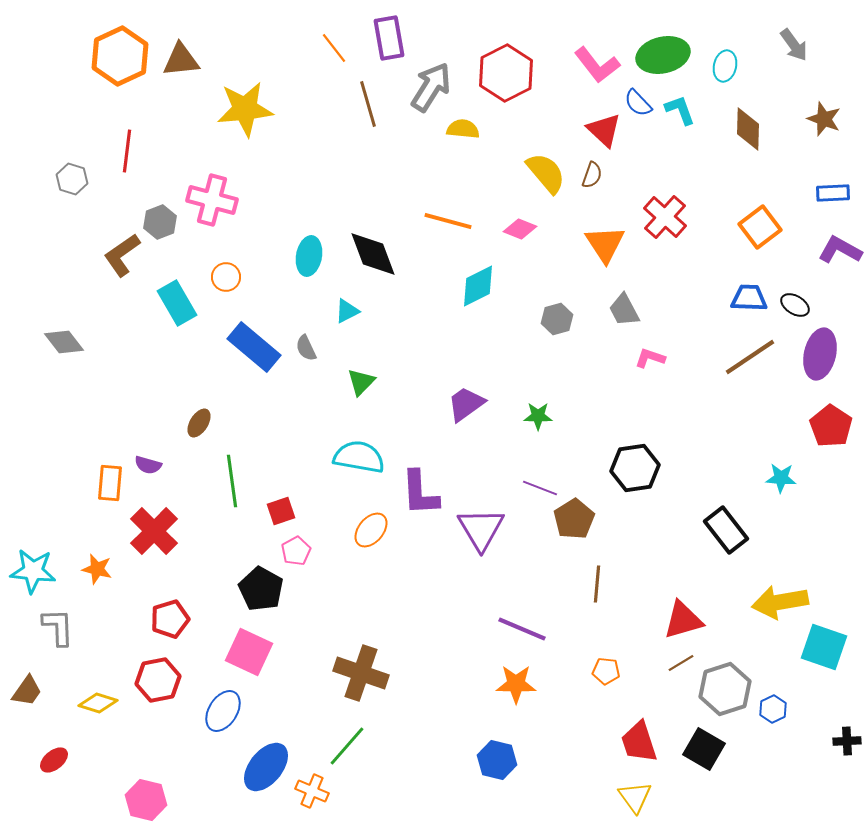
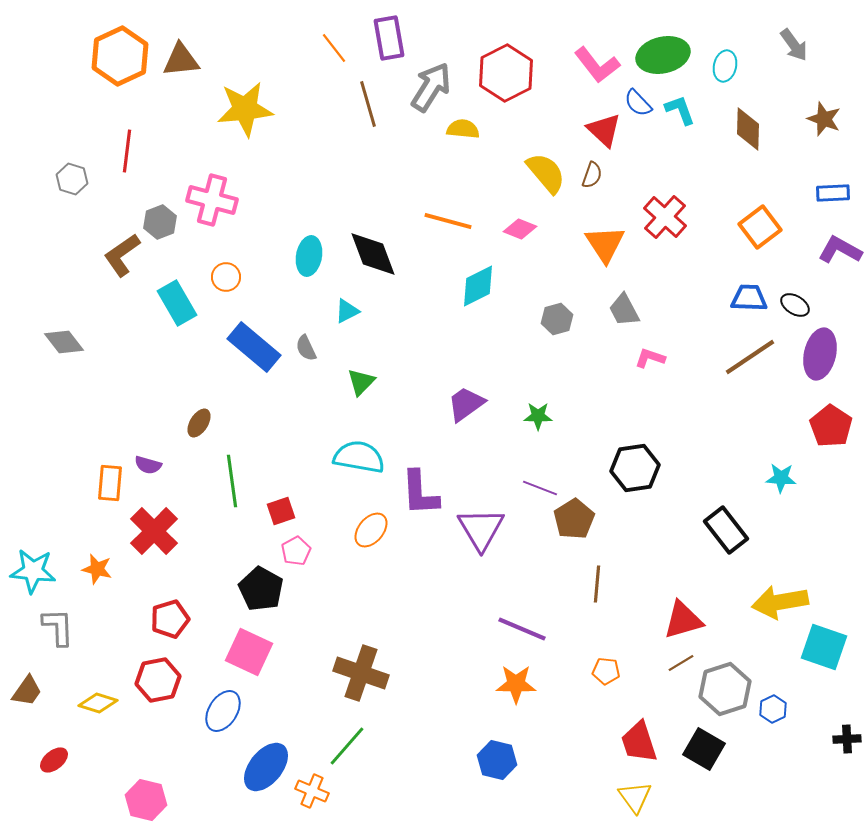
black cross at (847, 741): moved 2 px up
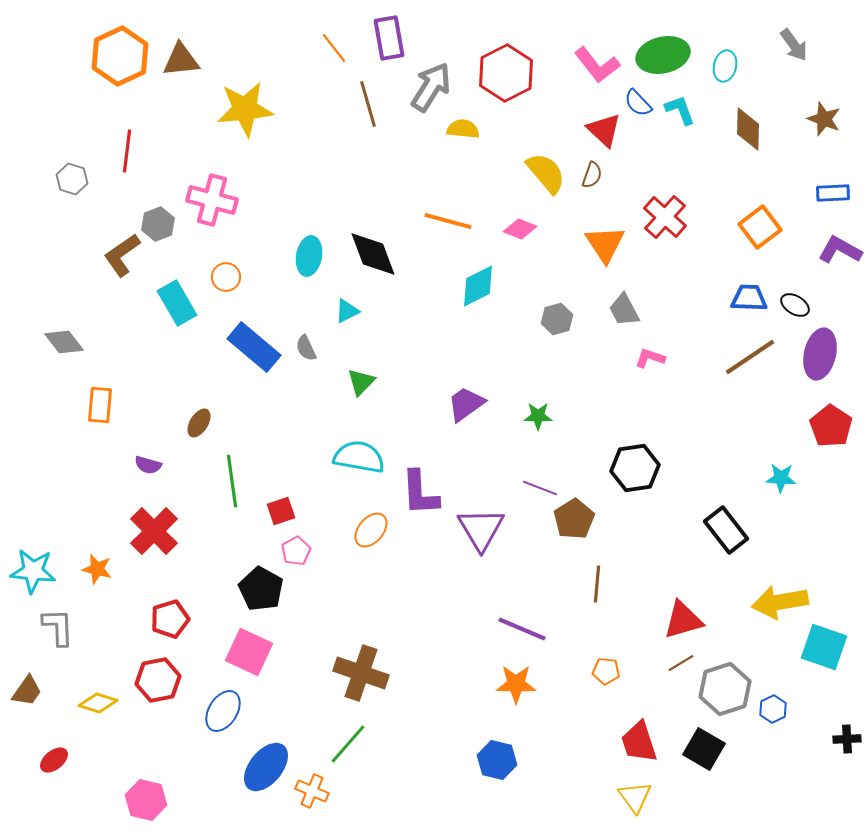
gray hexagon at (160, 222): moved 2 px left, 2 px down
orange rectangle at (110, 483): moved 10 px left, 78 px up
green line at (347, 746): moved 1 px right, 2 px up
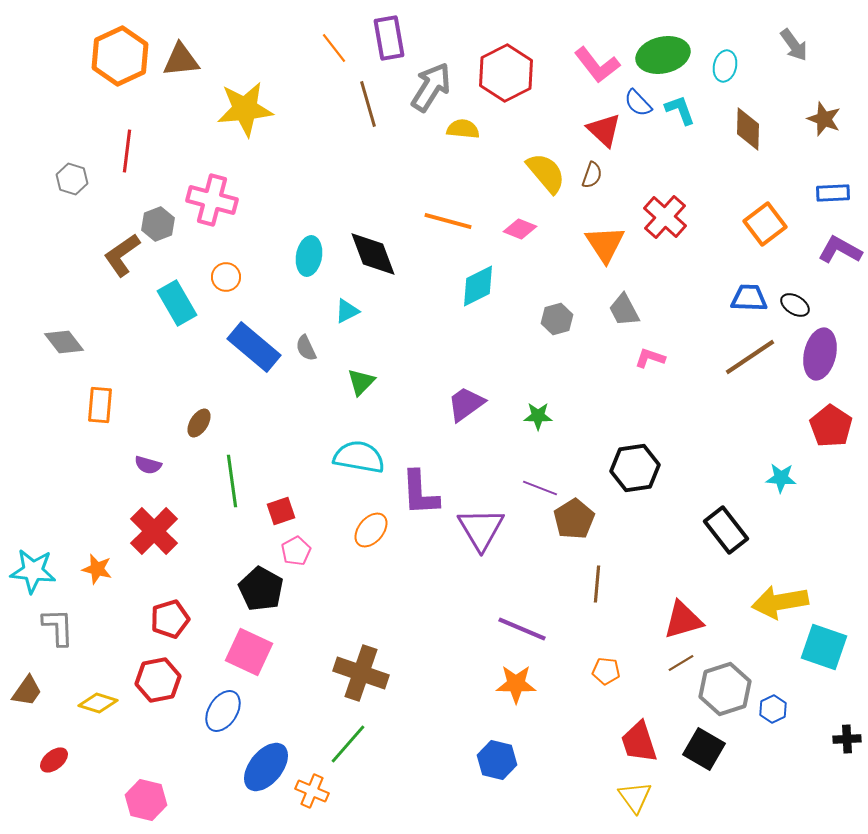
orange square at (760, 227): moved 5 px right, 3 px up
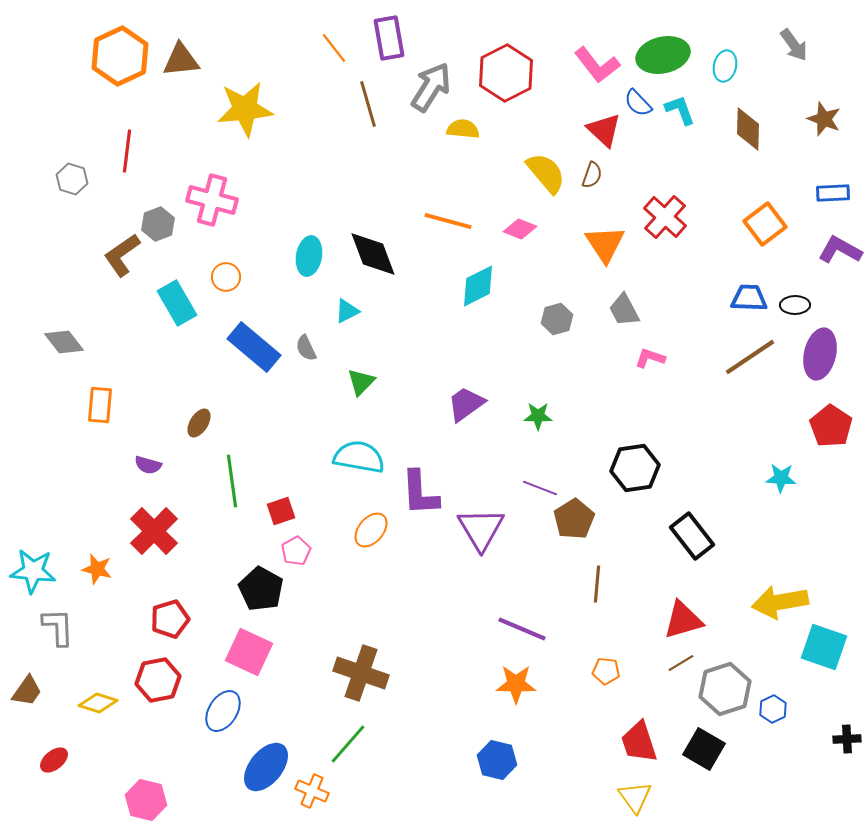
black ellipse at (795, 305): rotated 32 degrees counterclockwise
black rectangle at (726, 530): moved 34 px left, 6 px down
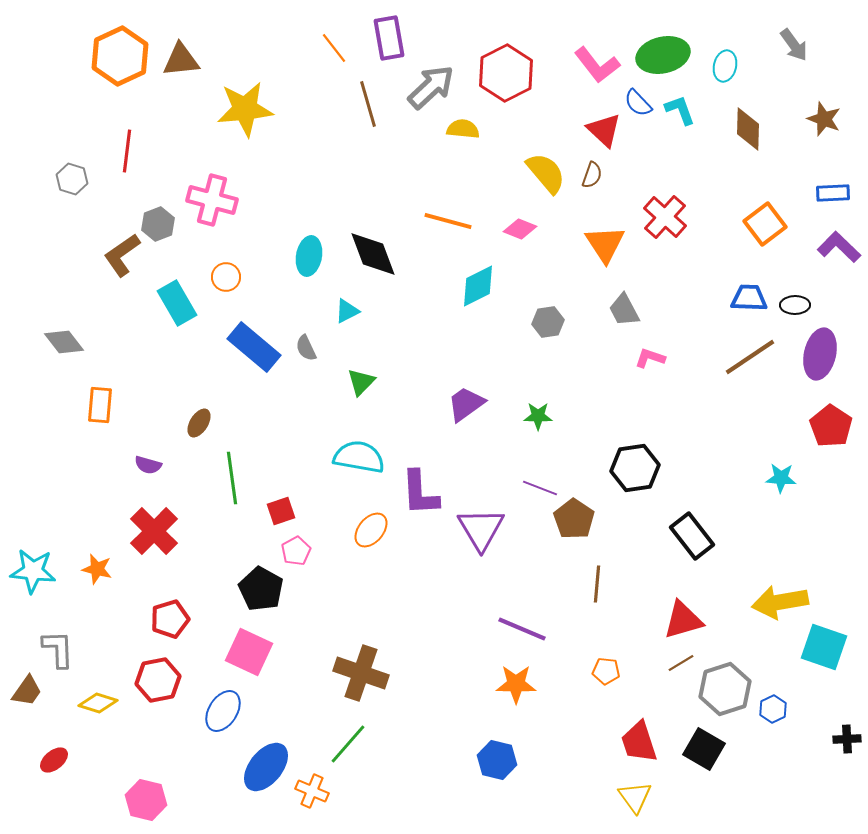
gray arrow at (431, 87): rotated 15 degrees clockwise
purple L-shape at (840, 250): moved 1 px left, 3 px up; rotated 15 degrees clockwise
gray hexagon at (557, 319): moved 9 px left, 3 px down; rotated 8 degrees clockwise
green line at (232, 481): moved 3 px up
brown pentagon at (574, 519): rotated 6 degrees counterclockwise
gray L-shape at (58, 627): moved 22 px down
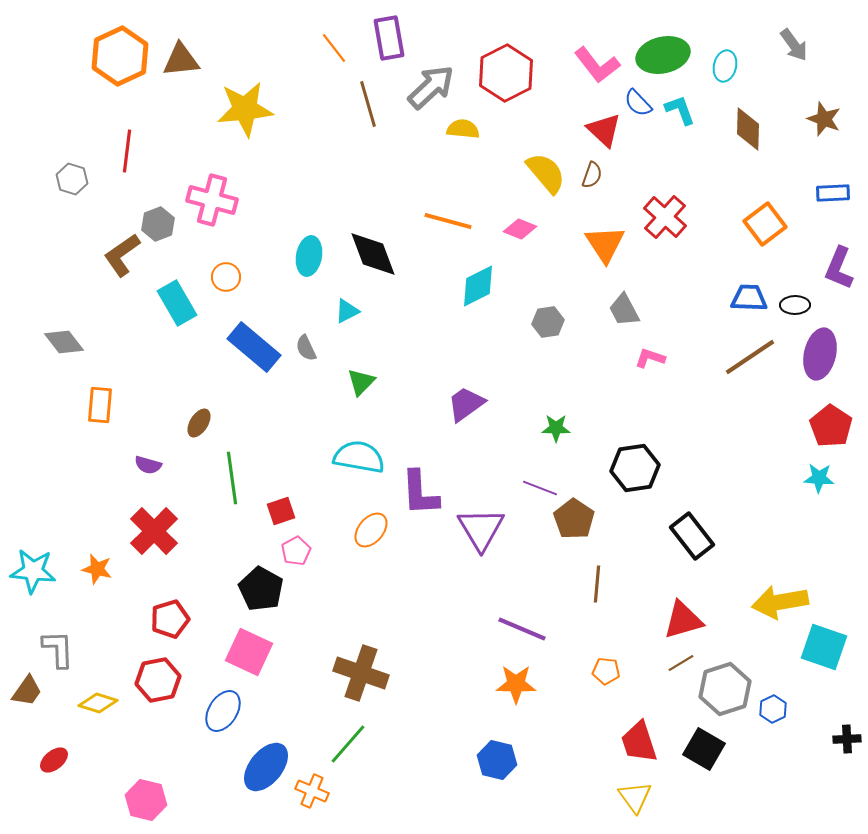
purple L-shape at (839, 247): moved 21 px down; rotated 111 degrees counterclockwise
green star at (538, 416): moved 18 px right, 12 px down
cyan star at (781, 478): moved 38 px right
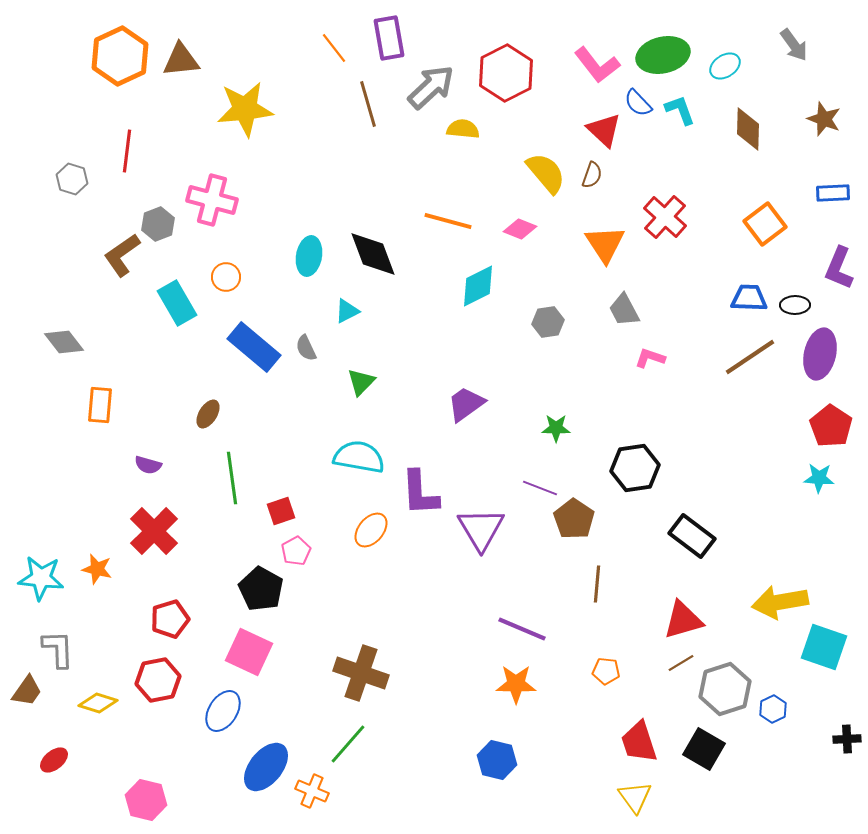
cyan ellipse at (725, 66): rotated 44 degrees clockwise
brown ellipse at (199, 423): moved 9 px right, 9 px up
black rectangle at (692, 536): rotated 15 degrees counterclockwise
cyan star at (33, 571): moved 8 px right, 7 px down
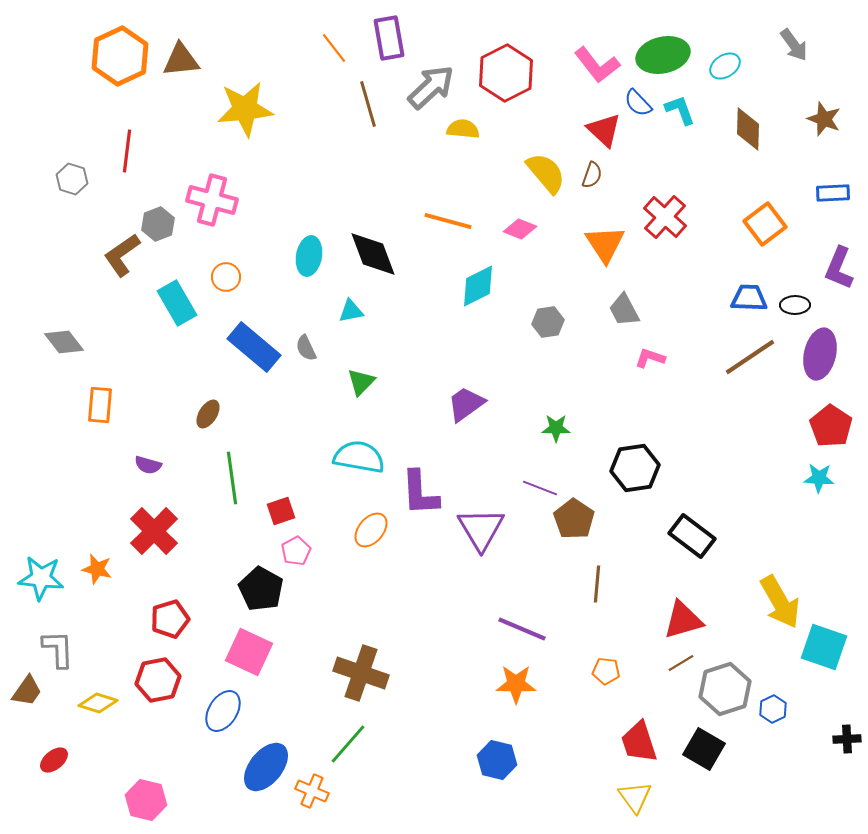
cyan triangle at (347, 311): moved 4 px right; rotated 16 degrees clockwise
yellow arrow at (780, 602): rotated 110 degrees counterclockwise
